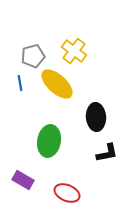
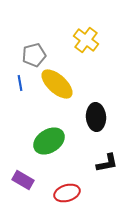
yellow cross: moved 12 px right, 11 px up
gray pentagon: moved 1 px right, 1 px up
green ellipse: rotated 48 degrees clockwise
black L-shape: moved 10 px down
red ellipse: rotated 40 degrees counterclockwise
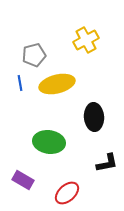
yellow cross: rotated 25 degrees clockwise
yellow ellipse: rotated 56 degrees counterclockwise
black ellipse: moved 2 px left
green ellipse: moved 1 px down; rotated 40 degrees clockwise
red ellipse: rotated 25 degrees counterclockwise
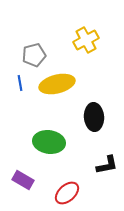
black L-shape: moved 2 px down
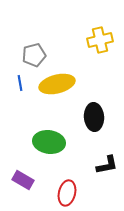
yellow cross: moved 14 px right; rotated 15 degrees clockwise
red ellipse: rotated 35 degrees counterclockwise
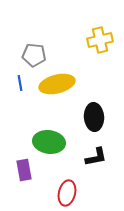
gray pentagon: rotated 20 degrees clockwise
black L-shape: moved 11 px left, 8 px up
purple rectangle: moved 1 px right, 10 px up; rotated 50 degrees clockwise
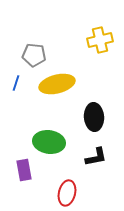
blue line: moved 4 px left; rotated 28 degrees clockwise
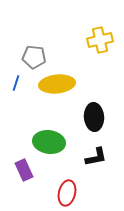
gray pentagon: moved 2 px down
yellow ellipse: rotated 8 degrees clockwise
purple rectangle: rotated 15 degrees counterclockwise
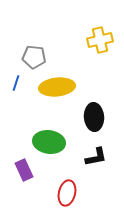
yellow ellipse: moved 3 px down
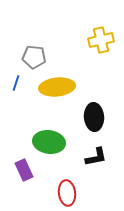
yellow cross: moved 1 px right
red ellipse: rotated 20 degrees counterclockwise
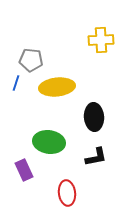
yellow cross: rotated 10 degrees clockwise
gray pentagon: moved 3 px left, 3 px down
